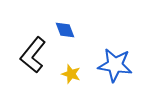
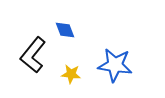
yellow star: rotated 12 degrees counterclockwise
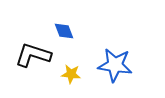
blue diamond: moved 1 px left, 1 px down
black L-shape: rotated 69 degrees clockwise
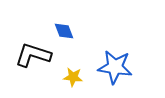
blue star: moved 2 px down
yellow star: moved 2 px right, 3 px down
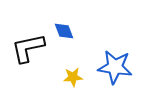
black L-shape: moved 5 px left, 7 px up; rotated 30 degrees counterclockwise
yellow star: rotated 12 degrees counterclockwise
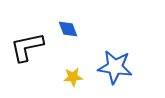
blue diamond: moved 4 px right, 2 px up
black L-shape: moved 1 px left, 1 px up
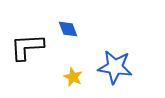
black L-shape: rotated 9 degrees clockwise
yellow star: rotated 30 degrees clockwise
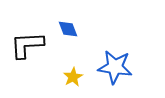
black L-shape: moved 2 px up
yellow star: rotated 18 degrees clockwise
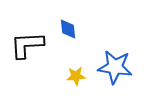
blue diamond: rotated 15 degrees clockwise
yellow star: moved 3 px right, 1 px up; rotated 24 degrees clockwise
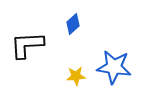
blue diamond: moved 5 px right, 5 px up; rotated 55 degrees clockwise
blue star: moved 1 px left
